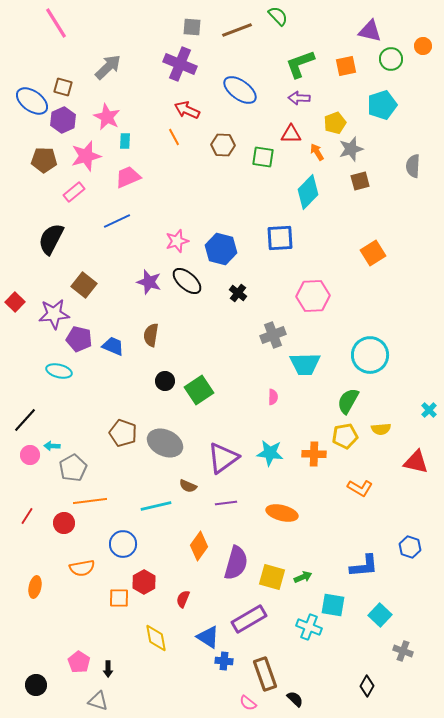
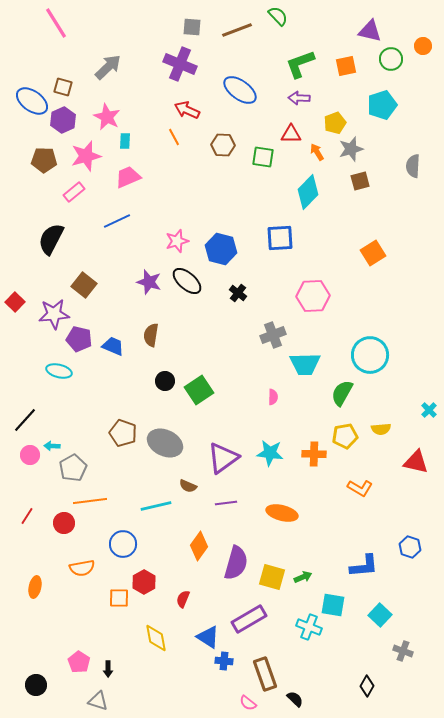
green semicircle at (348, 401): moved 6 px left, 8 px up
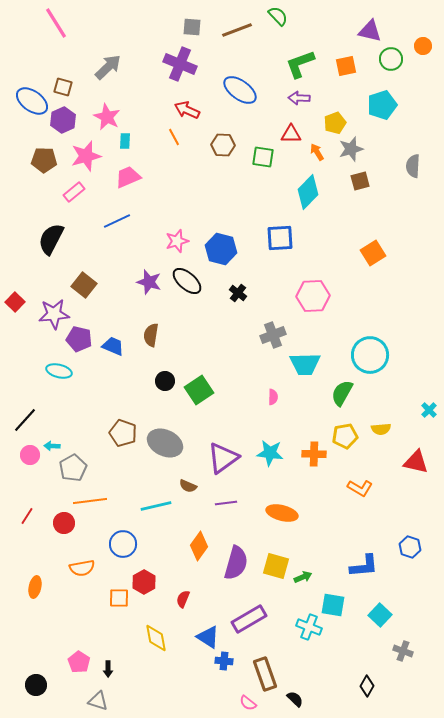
yellow square at (272, 577): moved 4 px right, 11 px up
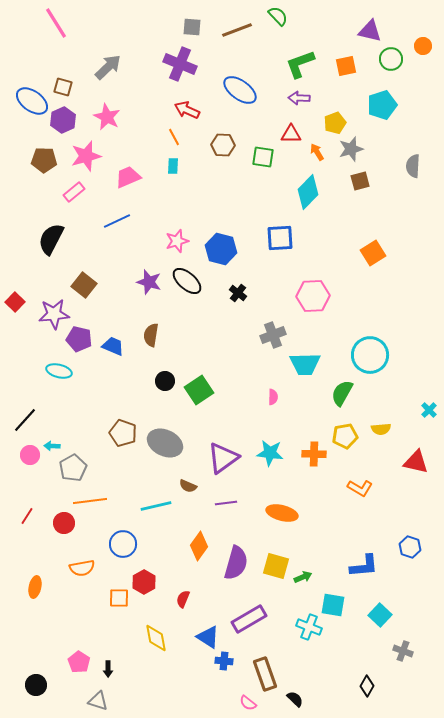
cyan rectangle at (125, 141): moved 48 px right, 25 px down
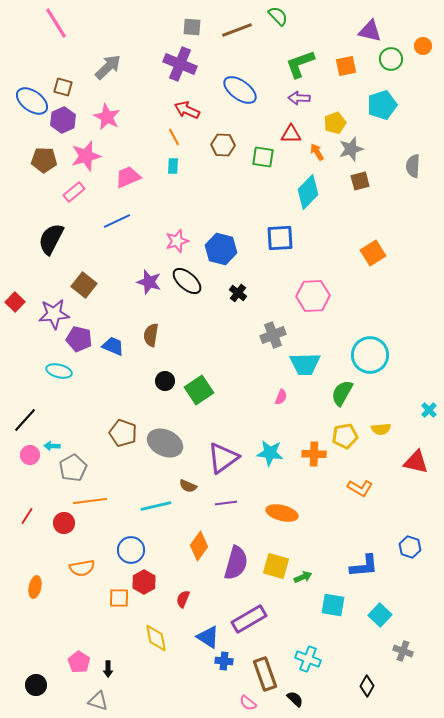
pink semicircle at (273, 397): moved 8 px right; rotated 21 degrees clockwise
blue circle at (123, 544): moved 8 px right, 6 px down
cyan cross at (309, 627): moved 1 px left, 32 px down
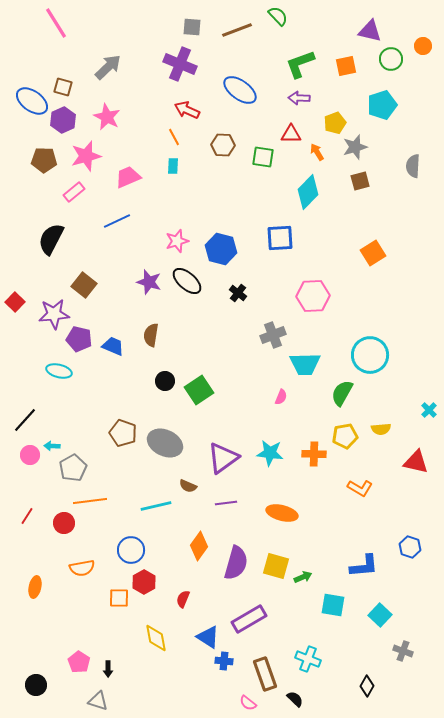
gray star at (351, 149): moved 4 px right, 2 px up
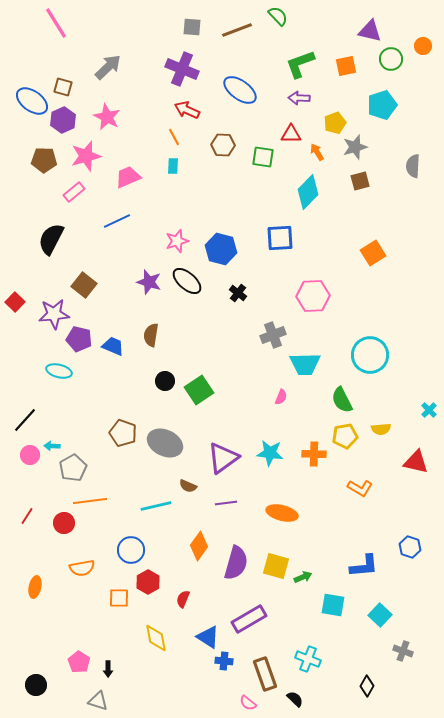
purple cross at (180, 64): moved 2 px right, 5 px down
green semicircle at (342, 393): moved 7 px down; rotated 56 degrees counterclockwise
red hexagon at (144, 582): moved 4 px right
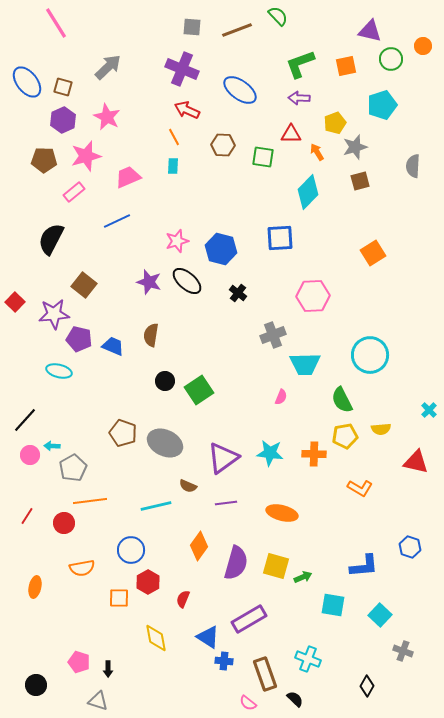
blue ellipse at (32, 101): moved 5 px left, 19 px up; rotated 16 degrees clockwise
pink pentagon at (79, 662): rotated 15 degrees counterclockwise
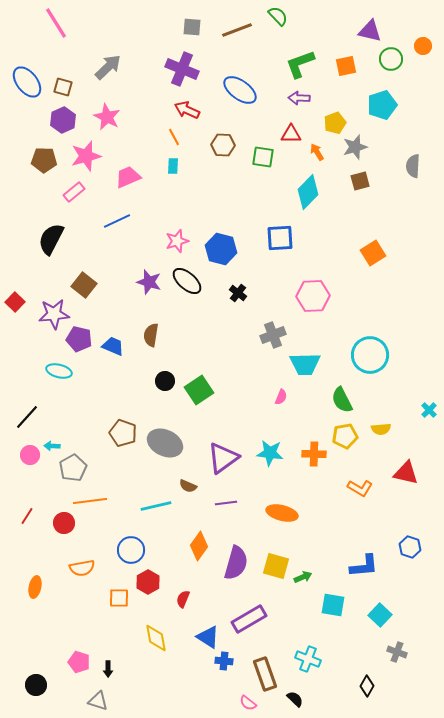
black line at (25, 420): moved 2 px right, 3 px up
red triangle at (416, 462): moved 10 px left, 11 px down
gray cross at (403, 651): moved 6 px left, 1 px down
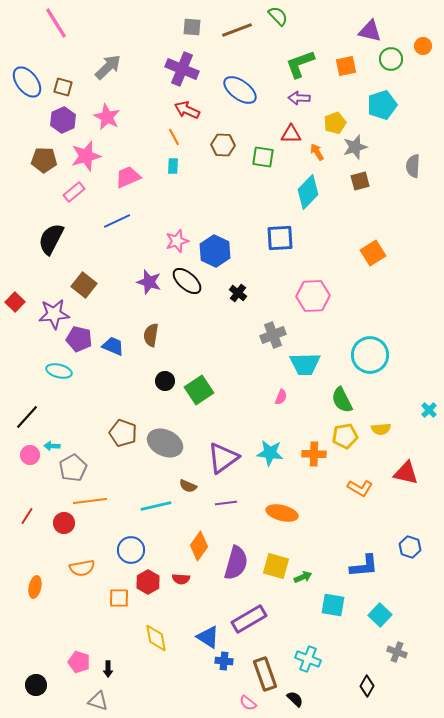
blue hexagon at (221, 249): moved 6 px left, 2 px down; rotated 12 degrees clockwise
red semicircle at (183, 599): moved 2 px left, 20 px up; rotated 108 degrees counterclockwise
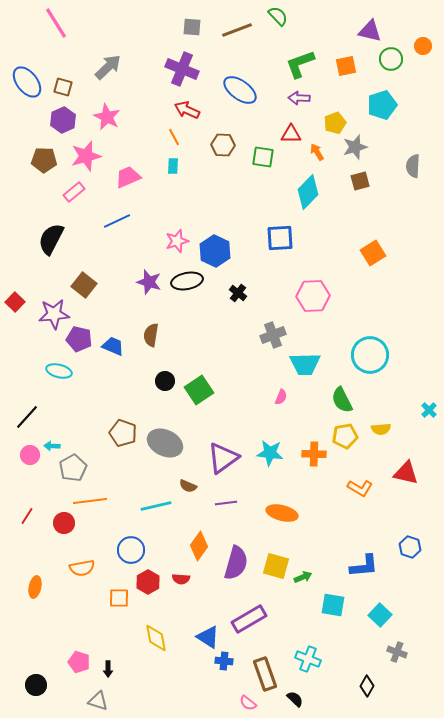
black ellipse at (187, 281): rotated 52 degrees counterclockwise
